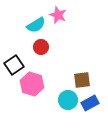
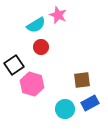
cyan circle: moved 3 px left, 9 px down
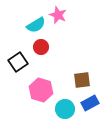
black square: moved 4 px right, 3 px up
pink hexagon: moved 9 px right, 6 px down
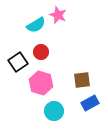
red circle: moved 5 px down
pink hexagon: moved 7 px up
cyan circle: moved 11 px left, 2 px down
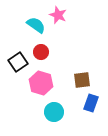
cyan semicircle: rotated 114 degrees counterclockwise
blue rectangle: moved 1 px right; rotated 42 degrees counterclockwise
cyan circle: moved 1 px down
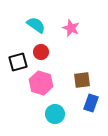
pink star: moved 13 px right, 13 px down
black square: rotated 18 degrees clockwise
cyan circle: moved 1 px right, 2 px down
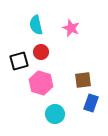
cyan semicircle: rotated 138 degrees counterclockwise
black square: moved 1 px right, 1 px up
brown square: moved 1 px right
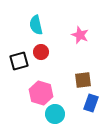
pink star: moved 9 px right, 7 px down
pink hexagon: moved 10 px down
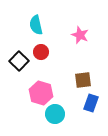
black square: rotated 30 degrees counterclockwise
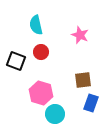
black square: moved 3 px left; rotated 24 degrees counterclockwise
